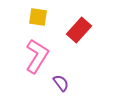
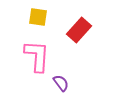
pink L-shape: rotated 28 degrees counterclockwise
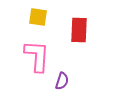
red rectangle: rotated 40 degrees counterclockwise
purple semicircle: moved 1 px right, 2 px up; rotated 54 degrees clockwise
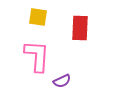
red rectangle: moved 1 px right, 2 px up
purple semicircle: rotated 48 degrees clockwise
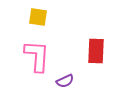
red rectangle: moved 16 px right, 23 px down
purple semicircle: moved 3 px right
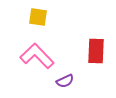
pink L-shape: rotated 48 degrees counterclockwise
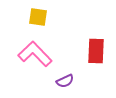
pink L-shape: moved 2 px left, 2 px up
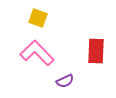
yellow square: moved 1 px down; rotated 12 degrees clockwise
pink L-shape: moved 2 px right, 1 px up
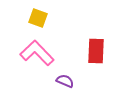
purple semicircle: rotated 132 degrees counterclockwise
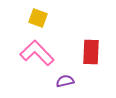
red rectangle: moved 5 px left, 1 px down
purple semicircle: rotated 36 degrees counterclockwise
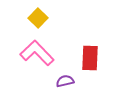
yellow square: rotated 24 degrees clockwise
red rectangle: moved 1 px left, 6 px down
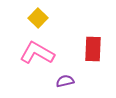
pink L-shape: rotated 16 degrees counterclockwise
red rectangle: moved 3 px right, 9 px up
